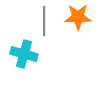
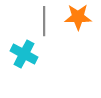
cyan cross: rotated 12 degrees clockwise
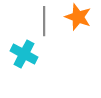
orange star: rotated 20 degrees clockwise
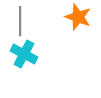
gray line: moved 24 px left
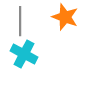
orange star: moved 13 px left
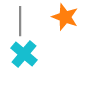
cyan cross: rotated 12 degrees clockwise
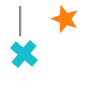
orange star: moved 2 px down
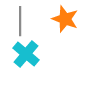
cyan cross: moved 2 px right
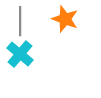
cyan cross: moved 6 px left
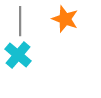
cyan cross: moved 2 px left, 1 px down
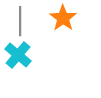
orange star: moved 2 px left, 1 px up; rotated 16 degrees clockwise
